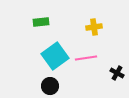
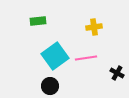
green rectangle: moved 3 px left, 1 px up
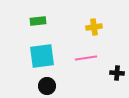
cyan square: moved 13 px left; rotated 28 degrees clockwise
black cross: rotated 24 degrees counterclockwise
black circle: moved 3 px left
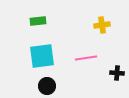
yellow cross: moved 8 px right, 2 px up
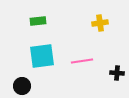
yellow cross: moved 2 px left, 2 px up
pink line: moved 4 px left, 3 px down
black circle: moved 25 px left
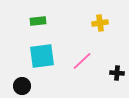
pink line: rotated 35 degrees counterclockwise
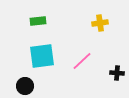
black circle: moved 3 px right
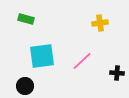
green rectangle: moved 12 px left, 2 px up; rotated 21 degrees clockwise
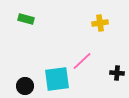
cyan square: moved 15 px right, 23 px down
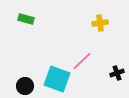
black cross: rotated 24 degrees counterclockwise
cyan square: rotated 28 degrees clockwise
